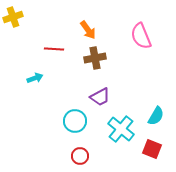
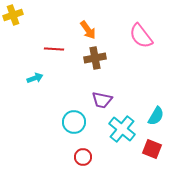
yellow cross: moved 2 px up
pink semicircle: rotated 16 degrees counterclockwise
purple trapezoid: moved 2 px right, 3 px down; rotated 40 degrees clockwise
cyan circle: moved 1 px left, 1 px down
cyan cross: moved 1 px right
red circle: moved 3 px right, 1 px down
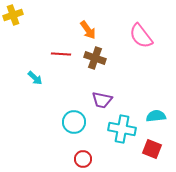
red line: moved 7 px right, 5 px down
brown cross: rotated 30 degrees clockwise
cyan arrow: rotated 63 degrees clockwise
cyan semicircle: rotated 126 degrees counterclockwise
cyan cross: rotated 28 degrees counterclockwise
red circle: moved 2 px down
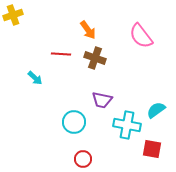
cyan semicircle: moved 6 px up; rotated 30 degrees counterclockwise
cyan cross: moved 5 px right, 4 px up
red square: rotated 12 degrees counterclockwise
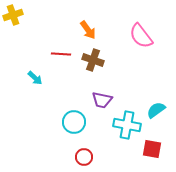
brown cross: moved 2 px left, 2 px down
red circle: moved 1 px right, 2 px up
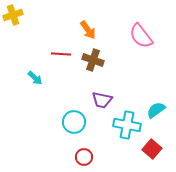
red square: rotated 30 degrees clockwise
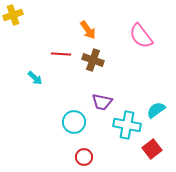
purple trapezoid: moved 2 px down
red square: rotated 12 degrees clockwise
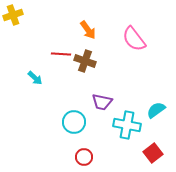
pink semicircle: moved 7 px left, 3 px down
brown cross: moved 8 px left, 1 px down
red square: moved 1 px right, 4 px down
